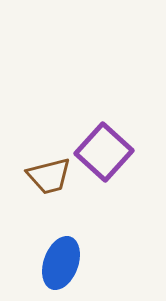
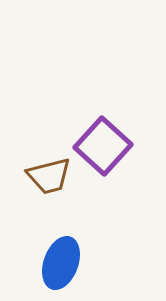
purple square: moved 1 px left, 6 px up
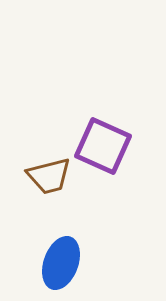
purple square: rotated 18 degrees counterclockwise
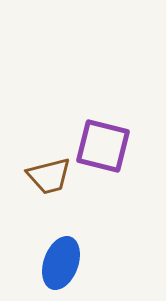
purple square: rotated 10 degrees counterclockwise
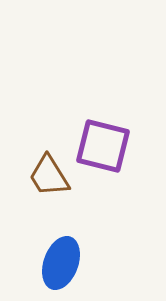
brown trapezoid: rotated 72 degrees clockwise
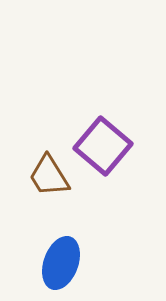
purple square: rotated 26 degrees clockwise
